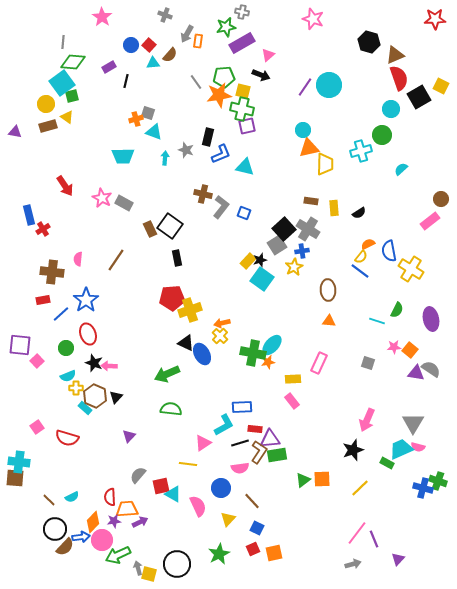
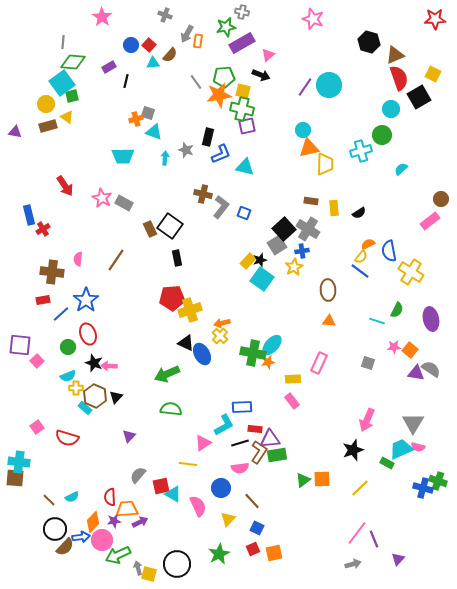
yellow square at (441, 86): moved 8 px left, 12 px up
yellow cross at (411, 269): moved 3 px down
green circle at (66, 348): moved 2 px right, 1 px up
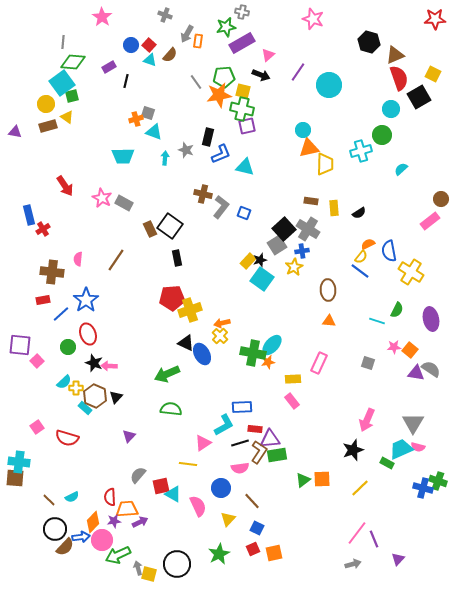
cyan triangle at (153, 63): moved 3 px left, 3 px up; rotated 24 degrees clockwise
purple line at (305, 87): moved 7 px left, 15 px up
cyan semicircle at (68, 376): moved 4 px left, 6 px down; rotated 21 degrees counterclockwise
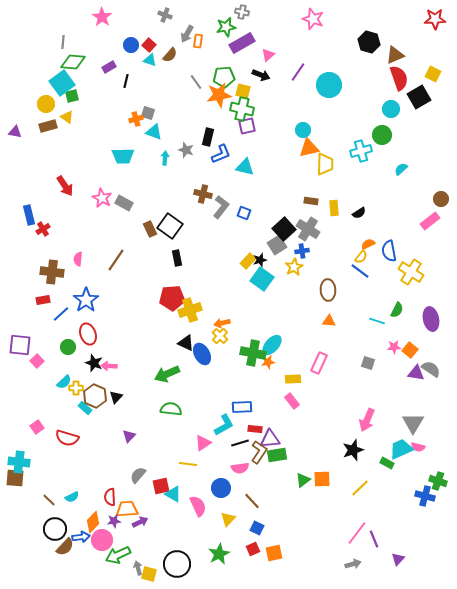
blue cross at (423, 488): moved 2 px right, 8 px down
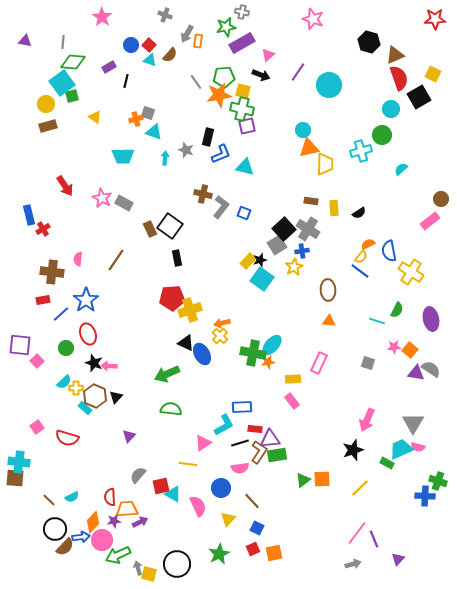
yellow triangle at (67, 117): moved 28 px right
purple triangle at (15, 132): moved 10 px right, 91 px up
green circle at (68, 347): moved 2 px left, 1 px down
blue cross at (425, 496): rotated 12 degrees counterclockwise
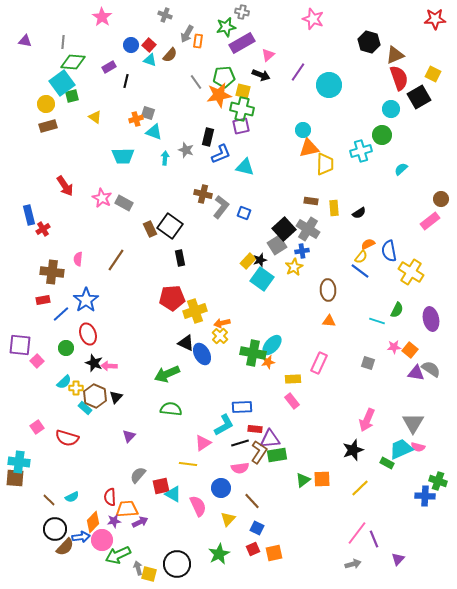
purple square at (247, 126): moved 6 px left
black rectangle at (177, 258): moved 3 px right
yellow cross at (190, 310): moved 5 px right, 1 px down
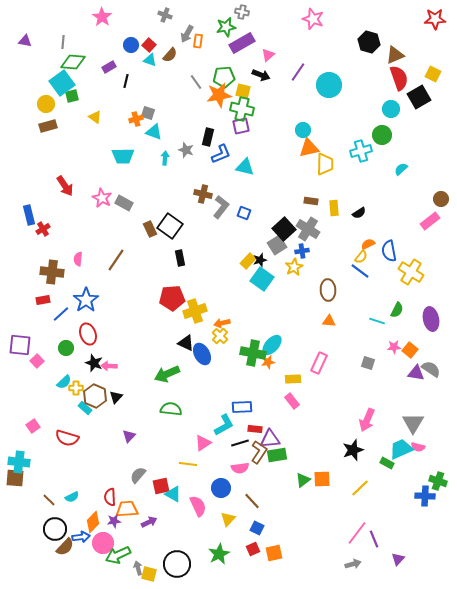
pink square at (37, 427): moved 4 px left, 1 px up
purple arrow at (140, 522): moved 9 px right
pink circle at (102, 540): moved 1 px right, 3 px down
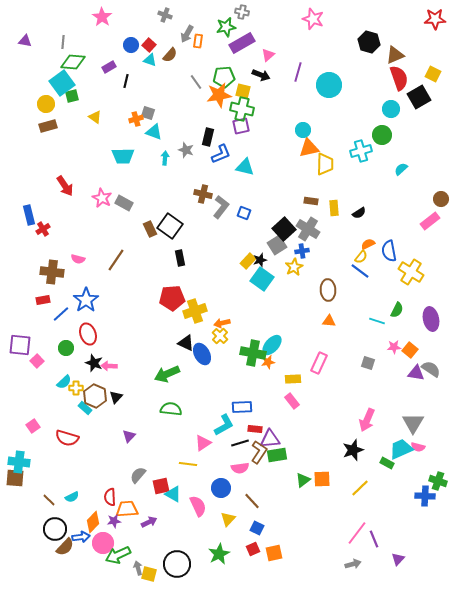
purple line at (298, 72): rotated 18 degrees counterclockwise
pink semicircle at (78, 259): rotated 80 degrees counterclockwise
